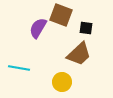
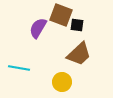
black square: moved 9 px left, 3 px up
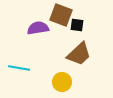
purple semicircle: rotated 50 degrees clockwise
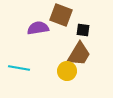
black square: moved 6 px right, 5 px down
brown trapezoid: rotated 16 degrees counterclockwise
yellow circle: moved 5 px right, 11 px up
